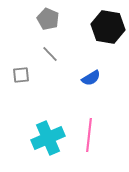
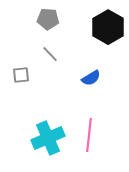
gray pentagon: rotated 20 degrees counterclockwise
black hexagon: rotated 20 degrees clockwise
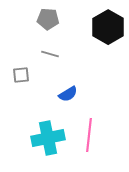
gray line: rotated 30 degrees counterclockwise
blue semicircle: moved 23 px left, 16 px down
cyan cross: rotated 12 degrees clockwise
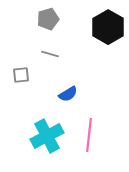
gray pentagon: rotated 20 degrees counterclockwise
cyan cross: moved 1 px left, 2 px up; rotated 16 degrees counterclockwise
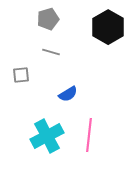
gray line: moved 1 px right, 2 px up
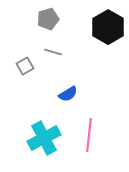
gray line: moved 2 px right
gray square: moved 4 px right, 9 px up; rotated 24 degrees counterclockwise
cyan cross: moved 3 px left, 2 px down
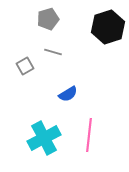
black hexagon: rotated 12 degrees clockwise
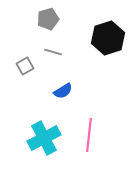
black hexagon: moved 11 px down
blue semicircle: moved 5 px left, 3 px up
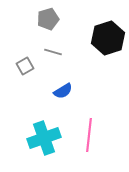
cyan cross: rotated 8 degrees clockwise
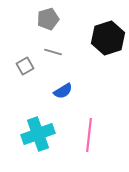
cyan cross: moved 6 px left, 4 px up
